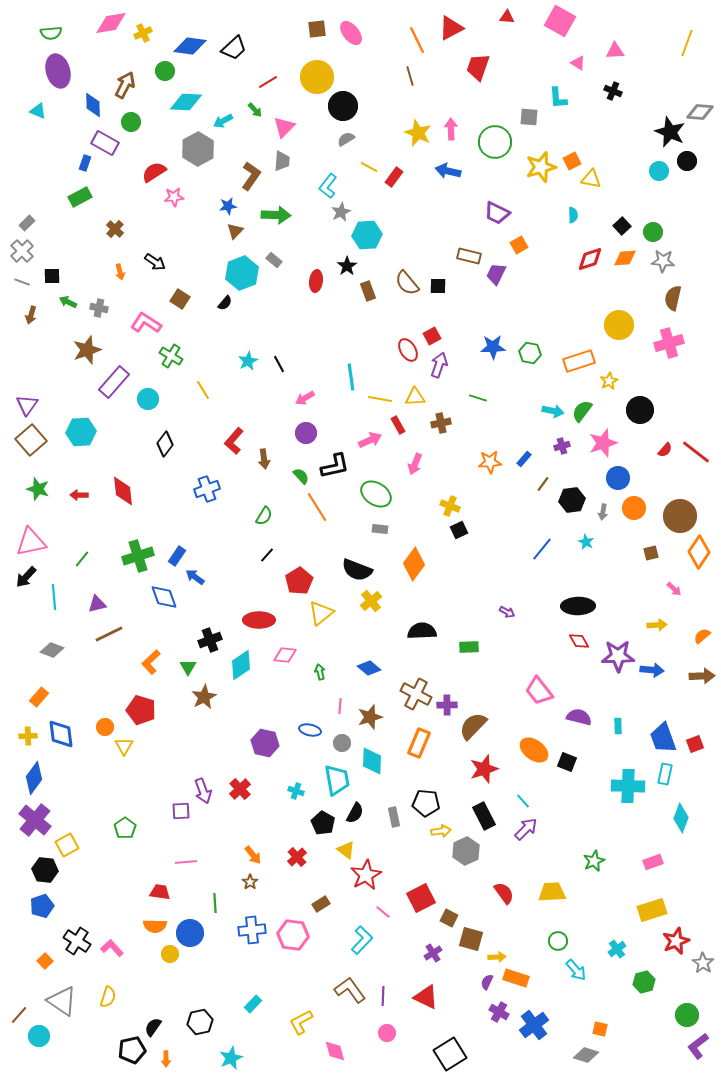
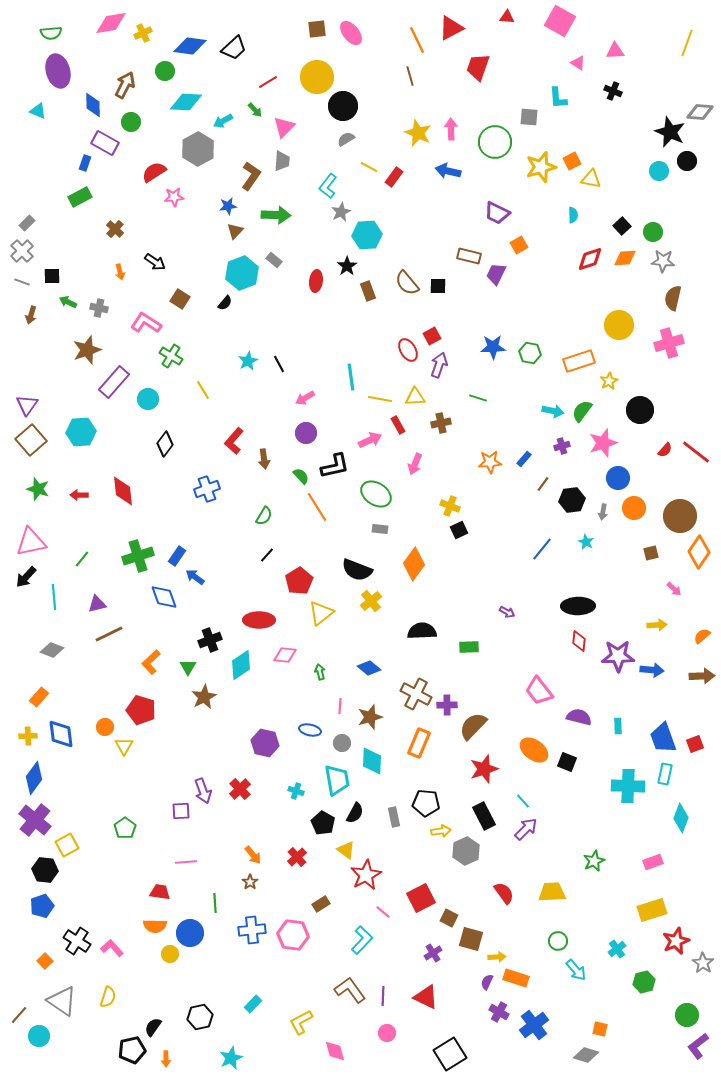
red diamond at (579, 641): rotated 35 degrees clockwise
black hexagon at (200, 1022): moved 5 px up
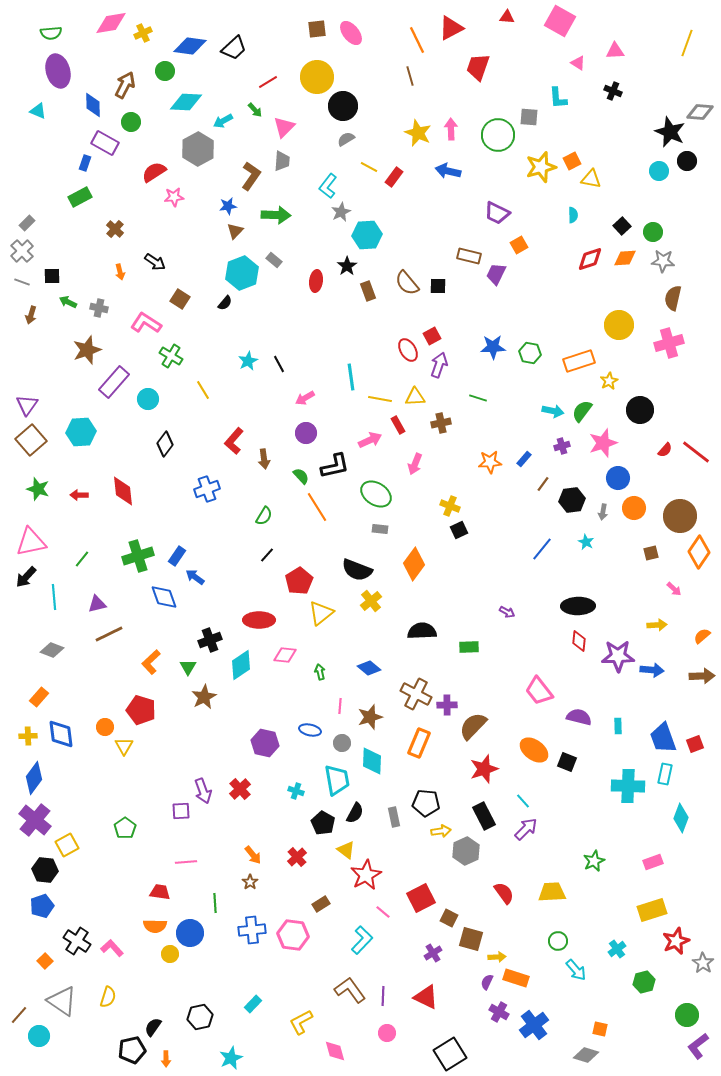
green circle at (495, 142): moved 3 px right, 7 px up
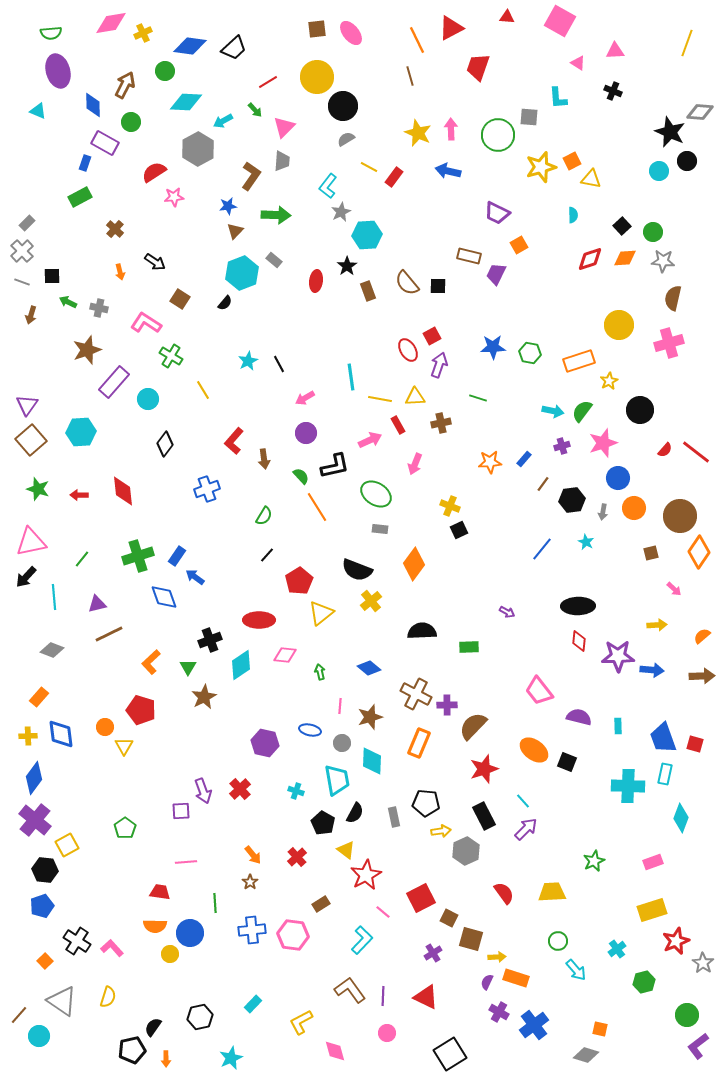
red square at (695, 744): rotated 36 degrees clockwise
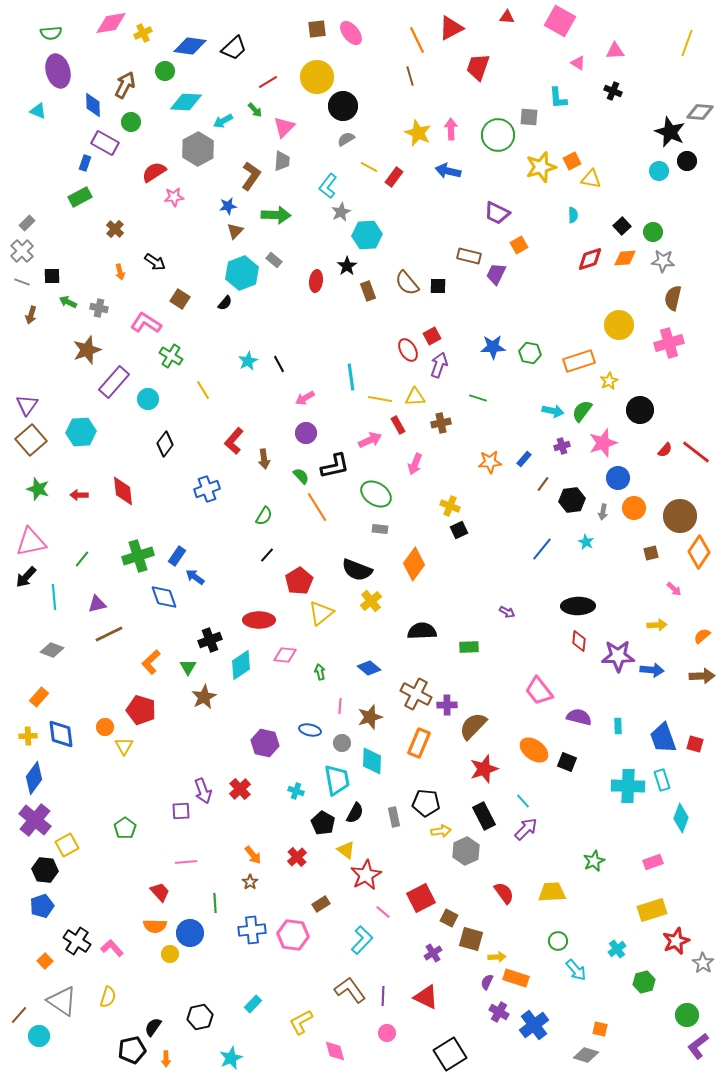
cyan rectangle at (665, 774): moved 3 px left, 6 px down; rotated 30 degrees counterclockwise
red trapezoid at (160, 892): rotated 40 degrees clockwise
